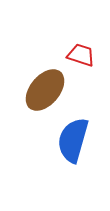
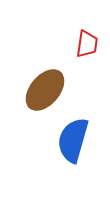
red trapezoid: moved 6 px right, 11 px up; rotated 80 degrees clockwise
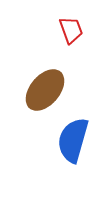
red trapezoid: moved 16 px left, 14 px up; rotated 28 degrees counterclockwise
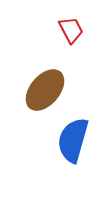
red trapezoid: rotated 8 degrees counterclockwise
